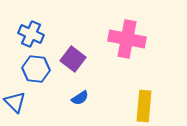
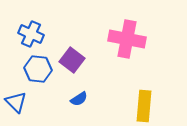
purple square: moved 1 px left, 1 px down
blue hexagon: moved 2 px right
blue semicircle: moved 1 px left, 1 px down
blue triangle: moved 1 px right
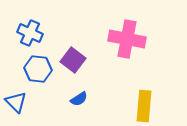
blue cross: moved 1 px left, 1 px up
purple square: moved 1 px right
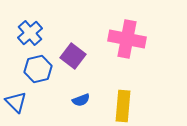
blue cross: rotated 25 degrees clockwise
purple square: moved 4 px up
blue hexagon: rotated 20 degrees counterclockwise
blue semicircle: moved 2 px right, 1 px down; rotated 12 degrees clockwise
yellow rectangle: moved 21 px left
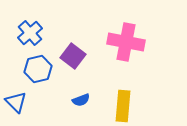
pink cross: moved 1 px left, 3 px down
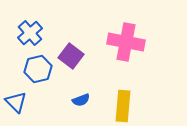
purple square: moved 2 px left
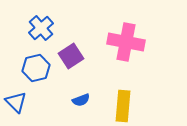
blue cross: moved 11 px right, 5 px up
purple square: rotated 20 degrees clockwise
blue hexagon: moved 2 px left, 1 px up
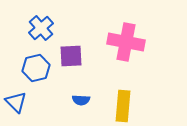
purple square: rotated 30 degrees clockwise
blue semicircle: rotated 24 degrees clockwise
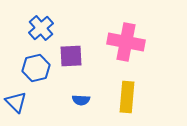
yellow rectangle: moved 4 px right, 9 px up
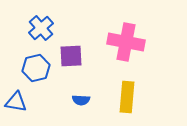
blue triangle: rotated 35 degrees counterclockwise
